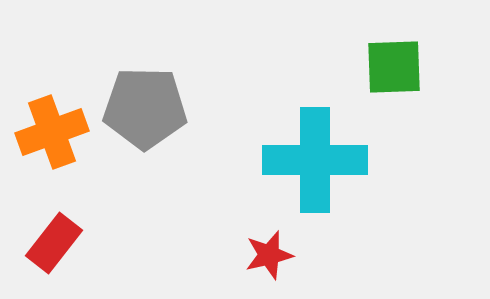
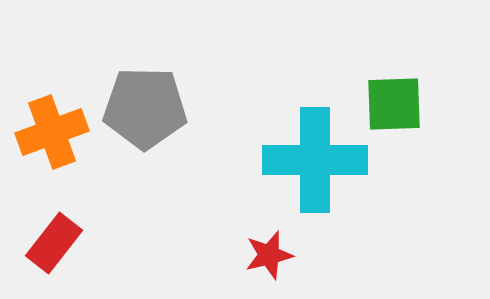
green square: moved 37 px down
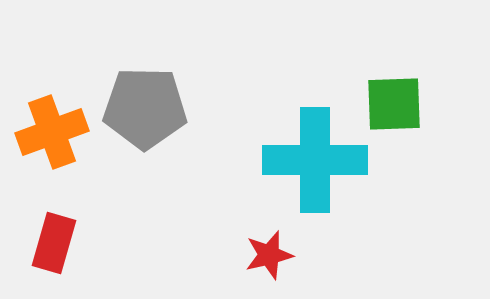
red rectangle: rotated 22 degrees counterclockwise
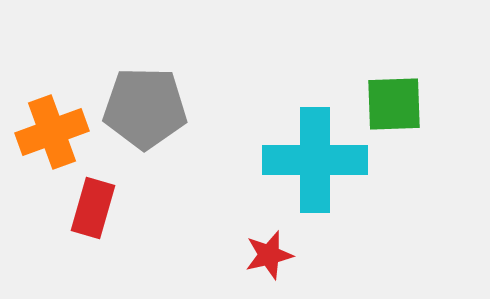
red rectangle: moved 39 px right, 35 px up
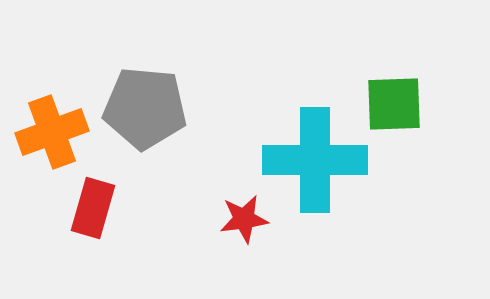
gray pentagon: rotated 4 degrees clockwise
red star: moved 25 px left, 36 px up; rotated 6 degrees clockwise
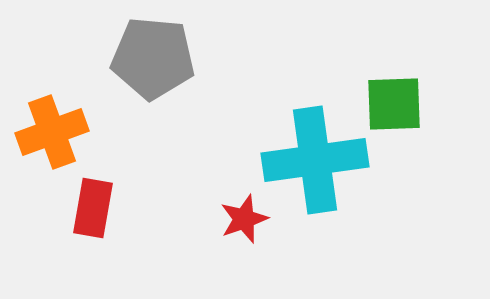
gray pentagon: moved 8 px right, 50 px up
cyan cross: rotated 8 degrees counterclockwise
red rectangle: rotated 6 degrees counterclockwise
red star: rotated 12 degrees counterclockwise
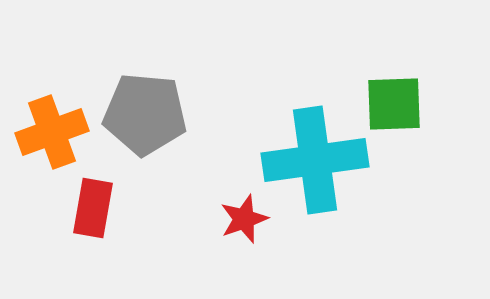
gray pentagon: moved 8 px left, 56 px down
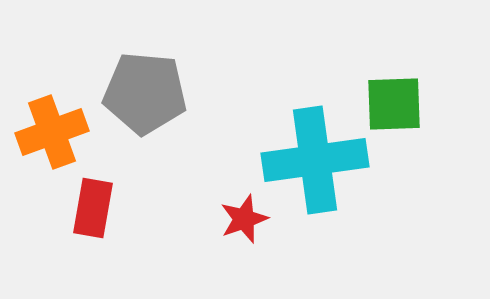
gray pentagon: moved 21 px up
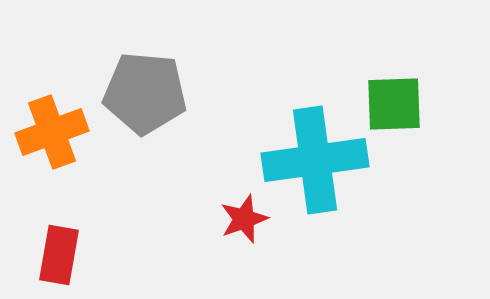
red rectangle: moved 34 px left, 47 px down
